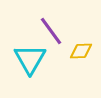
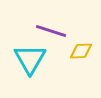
purple line: rotated 36 degrees counterclockwise
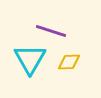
yellow diamond: moved 12 px left, 11 px down
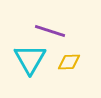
purple line: moved 1 px left
